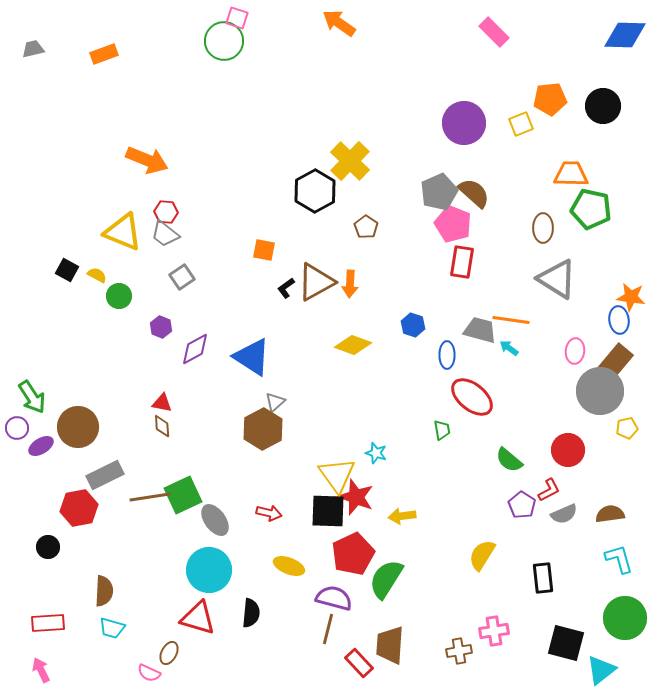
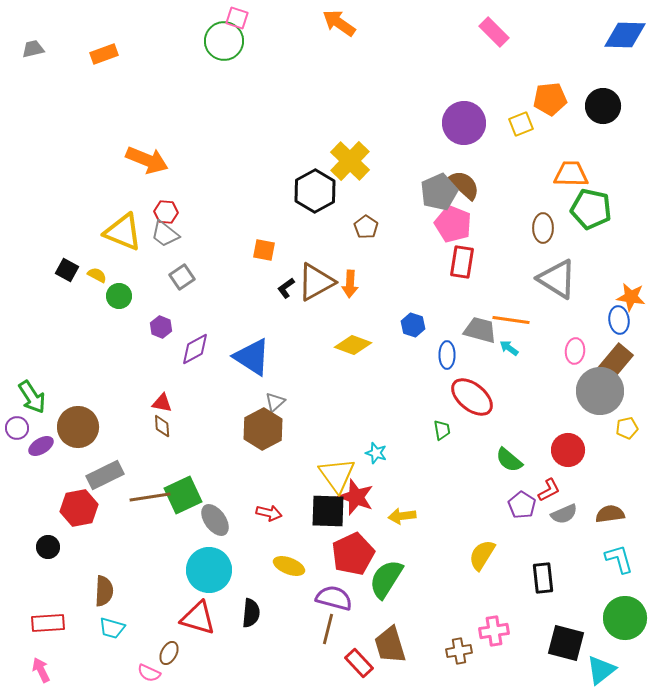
brown semicircle at (474, 193): moved 10 px left, 8 px up
brown trapezoid at (390, 645): rotated 21 degrees counterclockwise
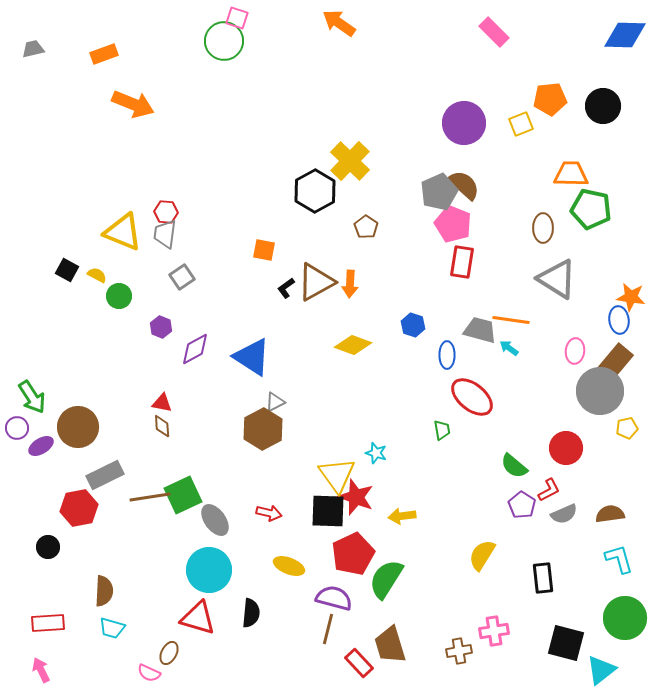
orange arrow at (147, 160): moved 14 px left, 56 px up
gray trapezoid at (165, 234): rotated 60 degrees clockwise
gray triangle at (275, 402): rotated 15 degrees clockwise
red circle at (568, 450): moved 2 px left, 2 px up
green semicircle at (509, 460): moved 5 px right, 6 px down
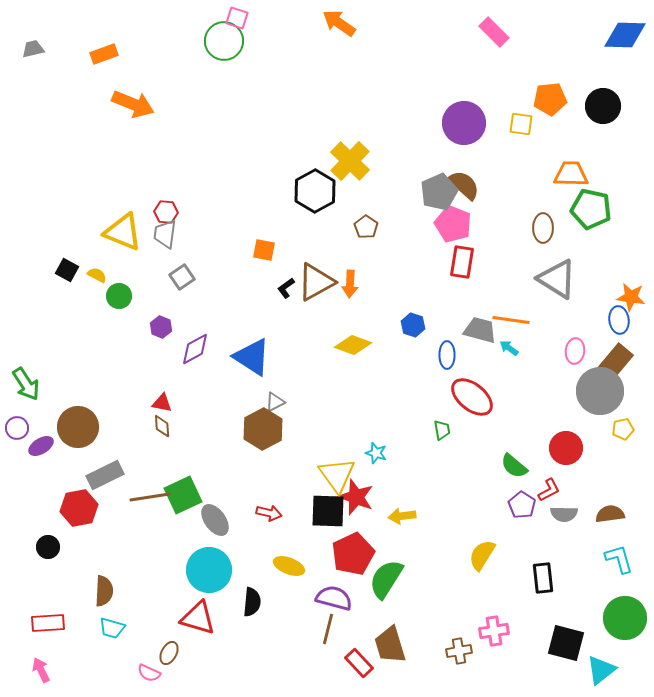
yellow square at (521, 124): rotated 30 degrees clockwise
green arrow at (32, 397): moved 6 px left, 13 px up
yellow pentagon at (627, 428): moved 4 px left, 1 px down
gray semicircle at (564, 514): rotated 24 degrees clockwise
black semicircle at (251, 613): moved 1 px right, 11 px up
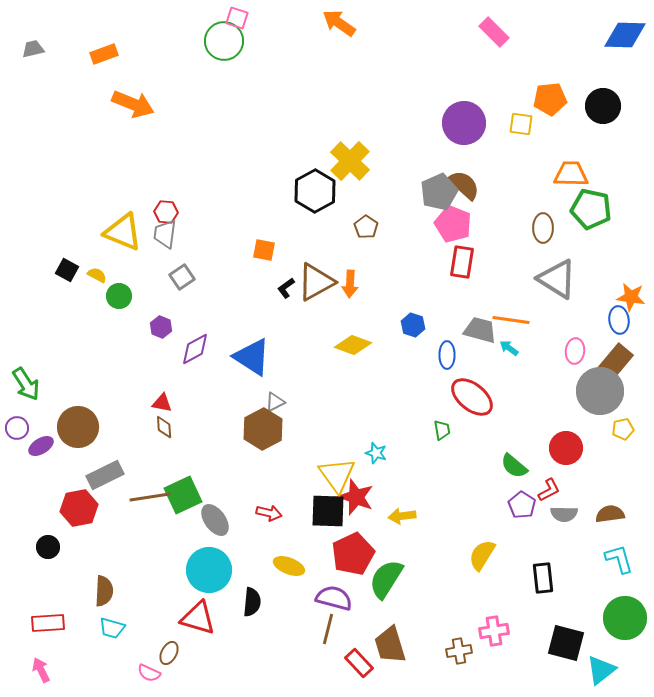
brown diamond at (162, 426): moved 2 px right, 1 px down
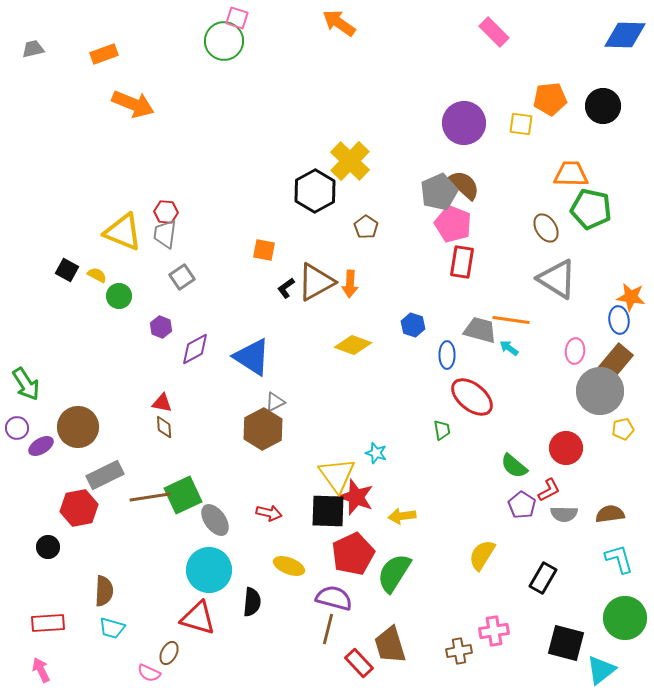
brown ellipse at (543, 228): moved 3 px right; rotated 32 degrees counterclockwise
black rectangle at (543, 578): rotated 36 degrees clockwise
green semicircle at (386, 579): moved 8 px right, 6 px up
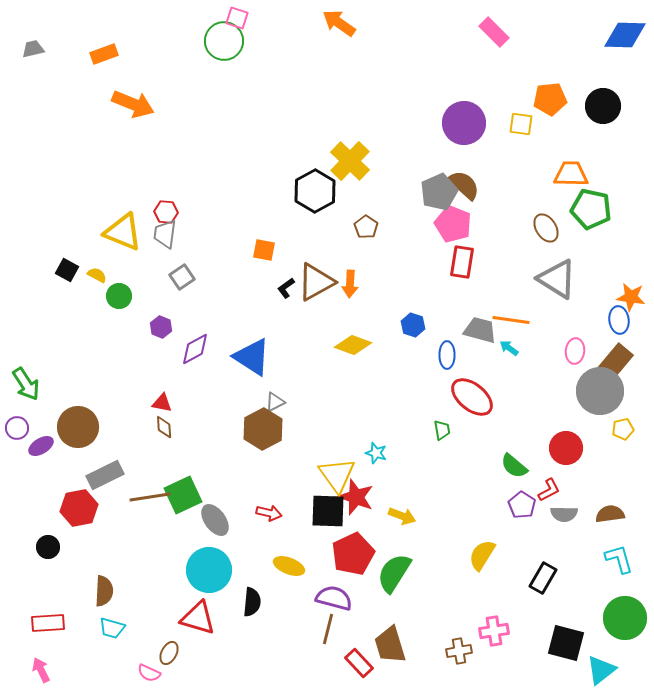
yellow arrow at (402, 516): rotated 152 degrees counterclockwise
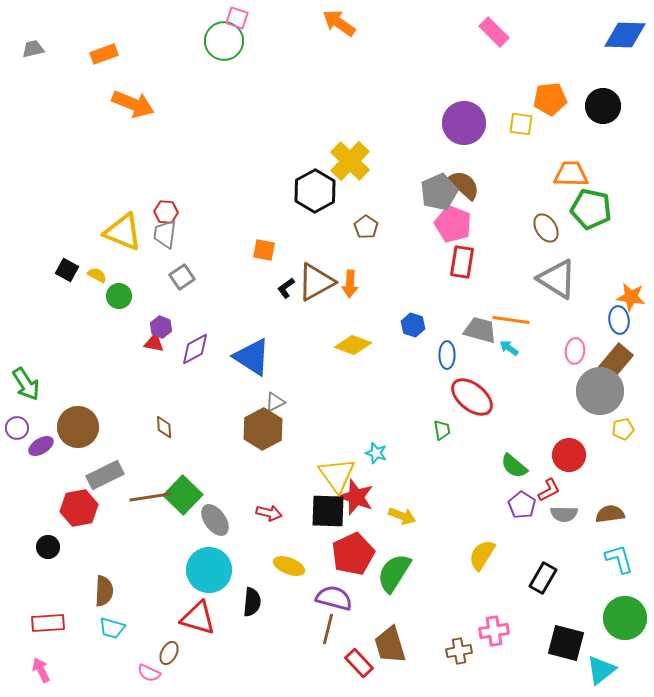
red triangle at (162, 403): moved 8 px left, 60 px up
red circle at (566, 448): moved 3 px right, 7 px down
green square at (183, 495): rotated 21 degrees counterclockwise
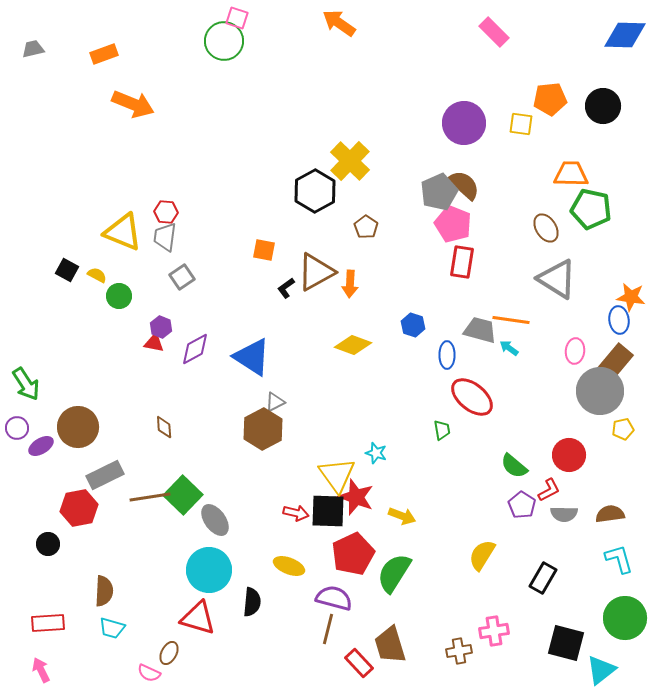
gray trapezoid at (165, 234): moved 3 px down
brown triangle at (316, 282): moved 10 px up
red arrow at (269, 513): moved 27 px right
black circle at (48, 547): moved 3 px up
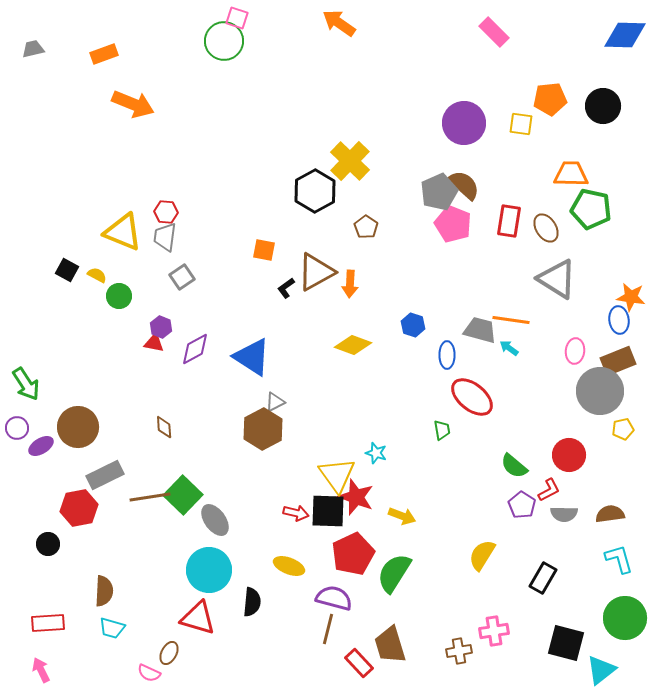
red rectangle at (462, 262): moved 47 px right, 41 px up
brown rectangle at (616, 361): moved 2 px right; rotated 28 degrees clockwise
